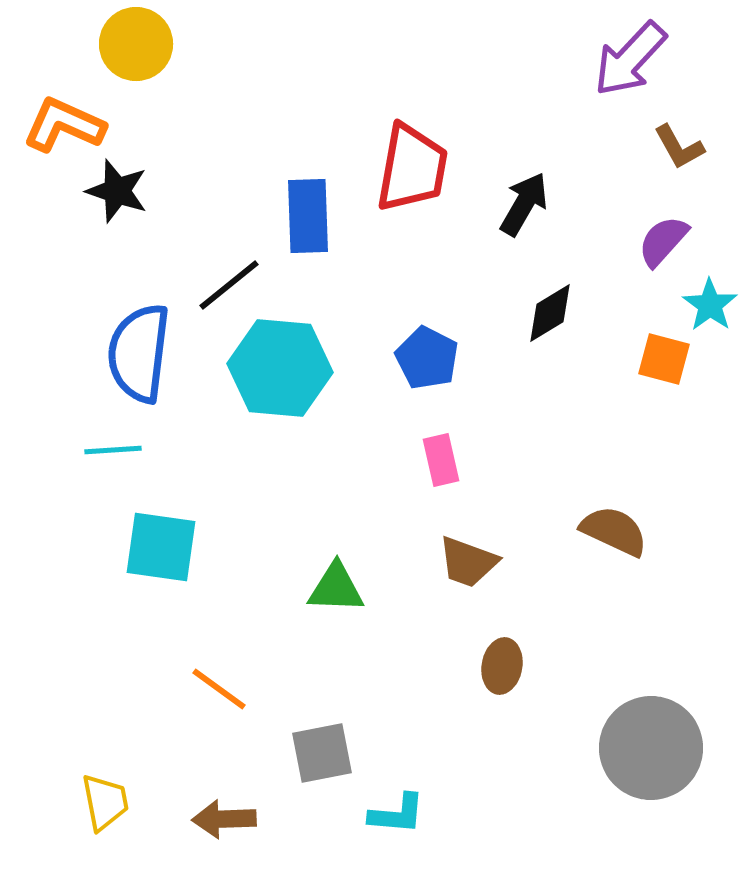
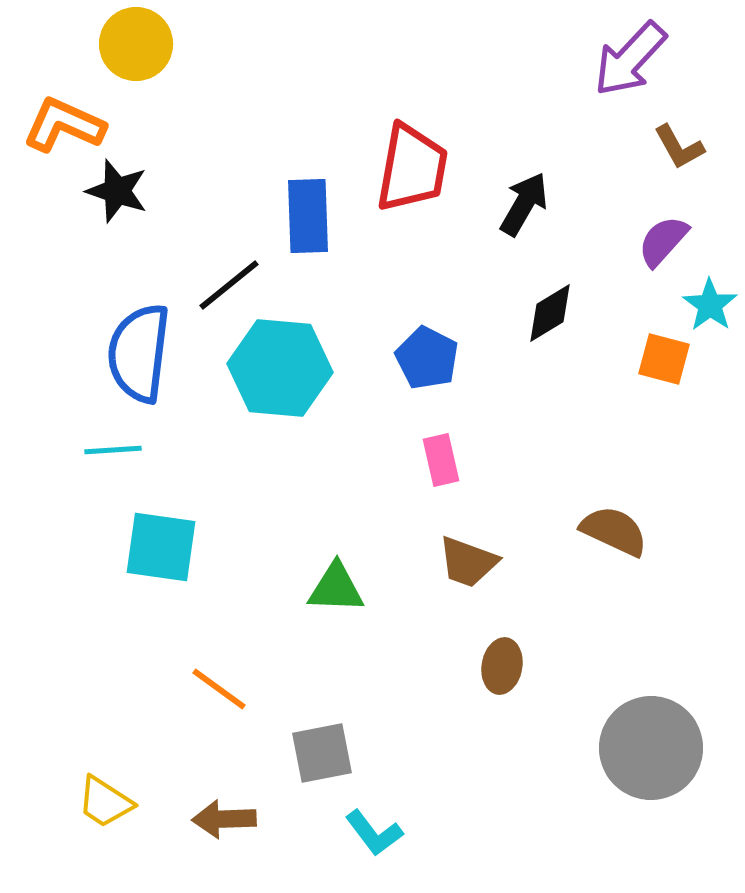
yellow trapezoid: rotated 134 degrees clockwise
cyan L-shape: moved 23 px left, 19 px down; rotated 48 degrees clockwise
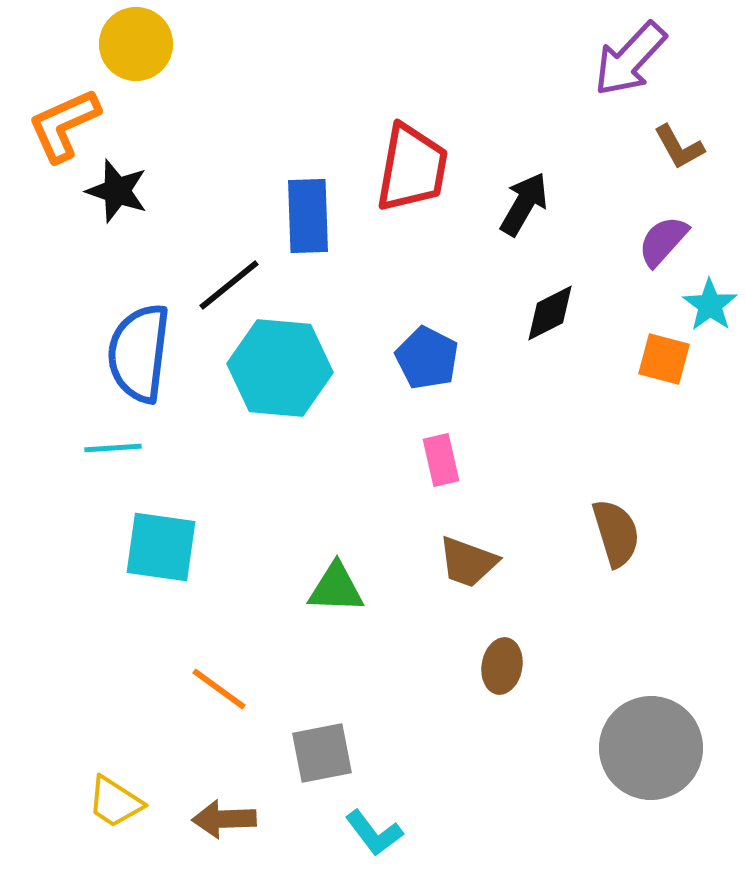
orange L-shape: rotated 48 degrees counterclockwise
black diamond: rotated 4 degrees clockwise
cyan line: moved 2 px up
brown semicircle: moved 2 px right, 2 px down; rotated 48 degrees clockwise
yellow trapezoid: moved 10 px right
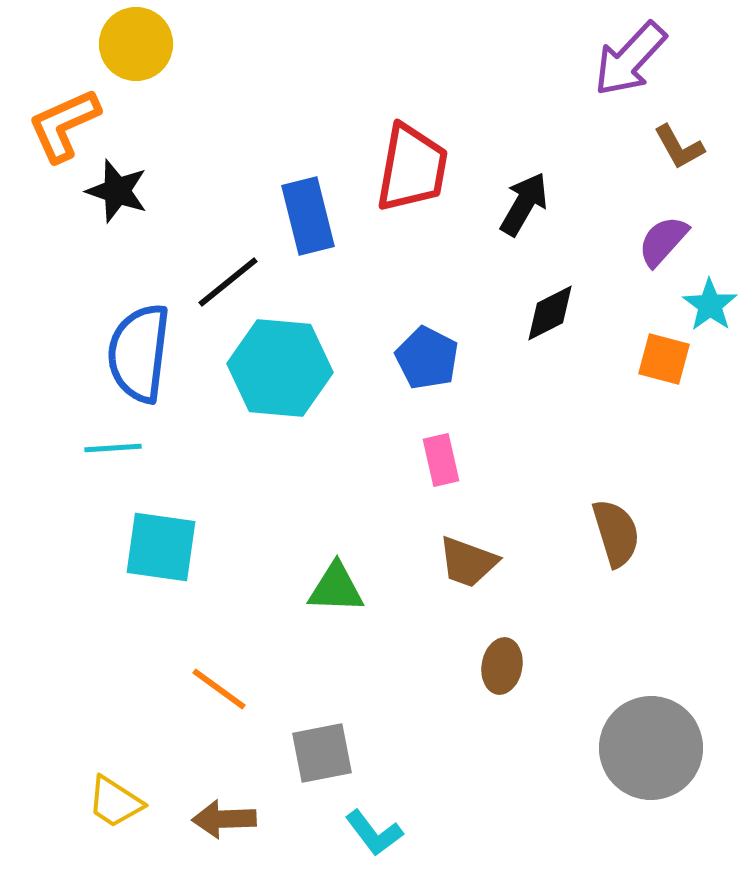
blue rectangle: rotated 12 degrees counterclockwise
black line: moved 1 px left, 3 px up
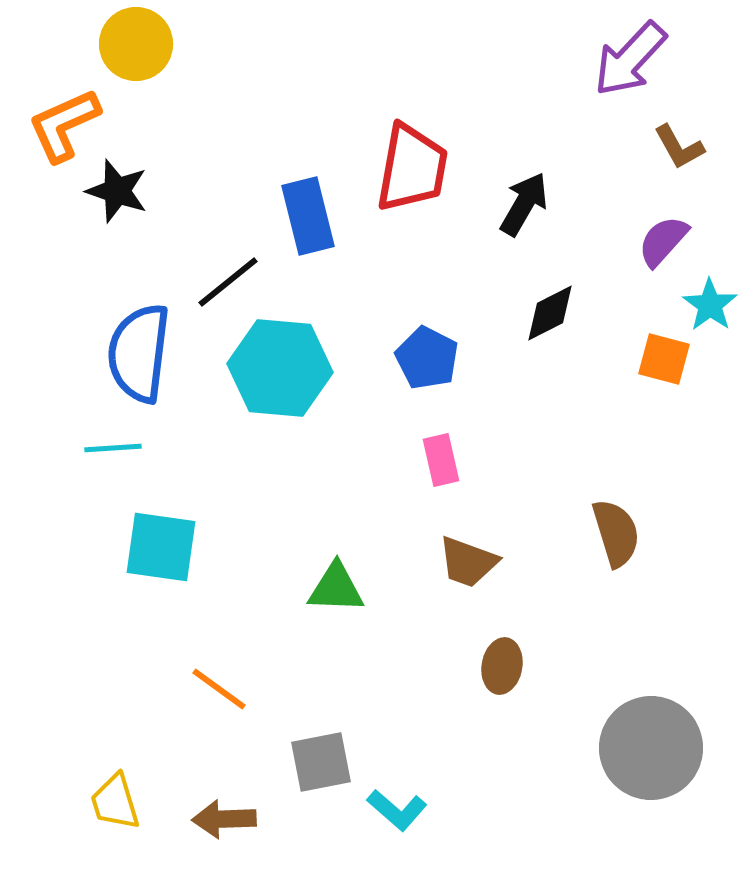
gray square: moved 1 px left, 9 px down
yellow trapezoid: rotated 40 degrees clockwise
cyan L-shape: moved 23 px right, 23 px up; rotated 12 degrees counterclockwise
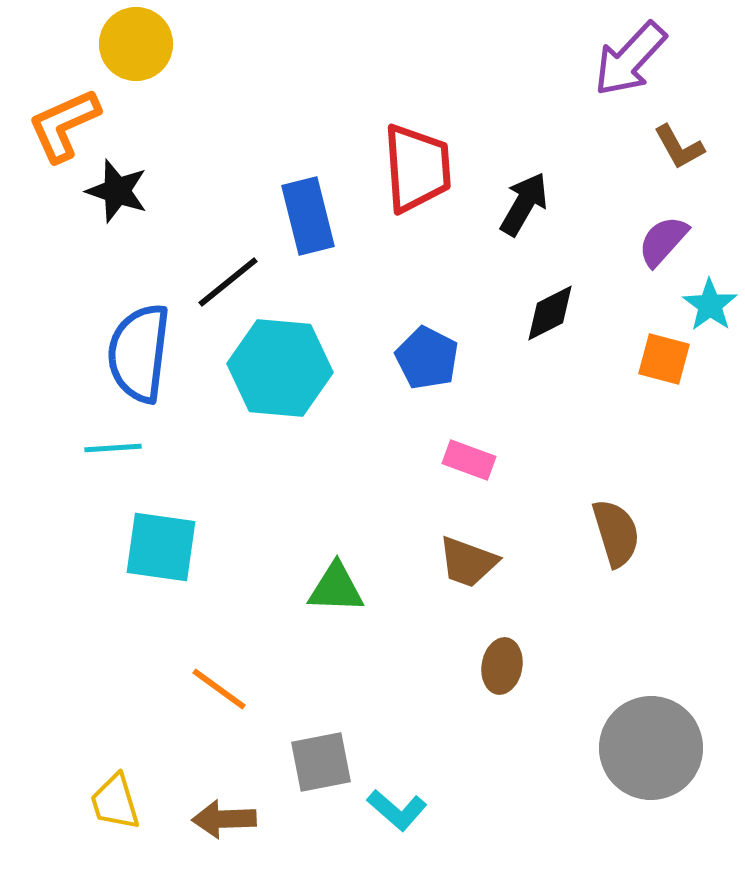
red trapezoid: moved 5 px right; rotated 14 degrees counterclockwise
pink rectangle: moved 28 px right; rotated 57 degrees counterclockwise
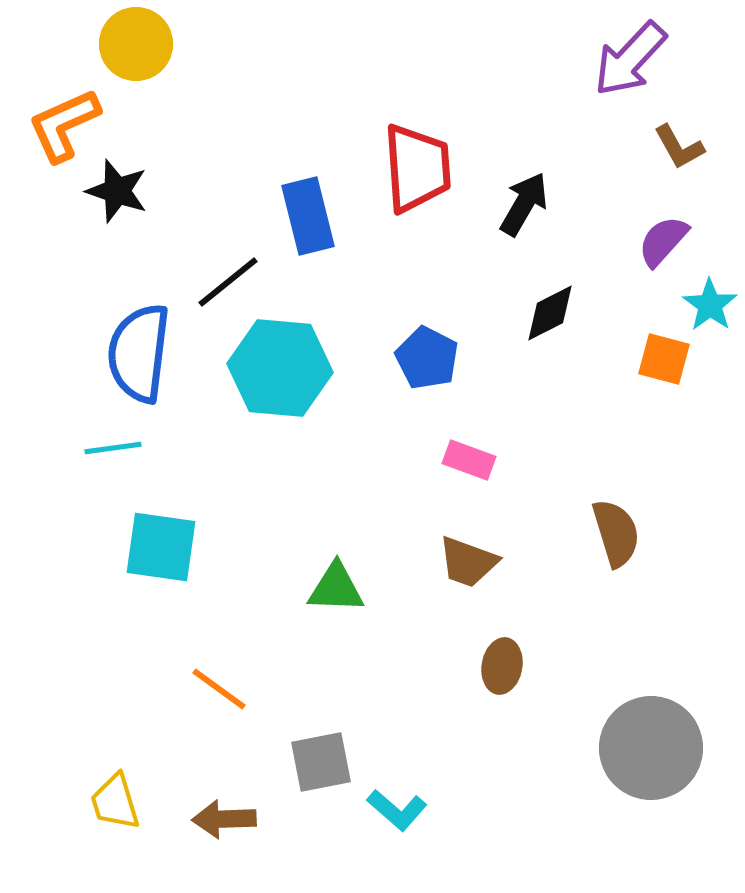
cyan line: rotated 4 degrees counterclockwise
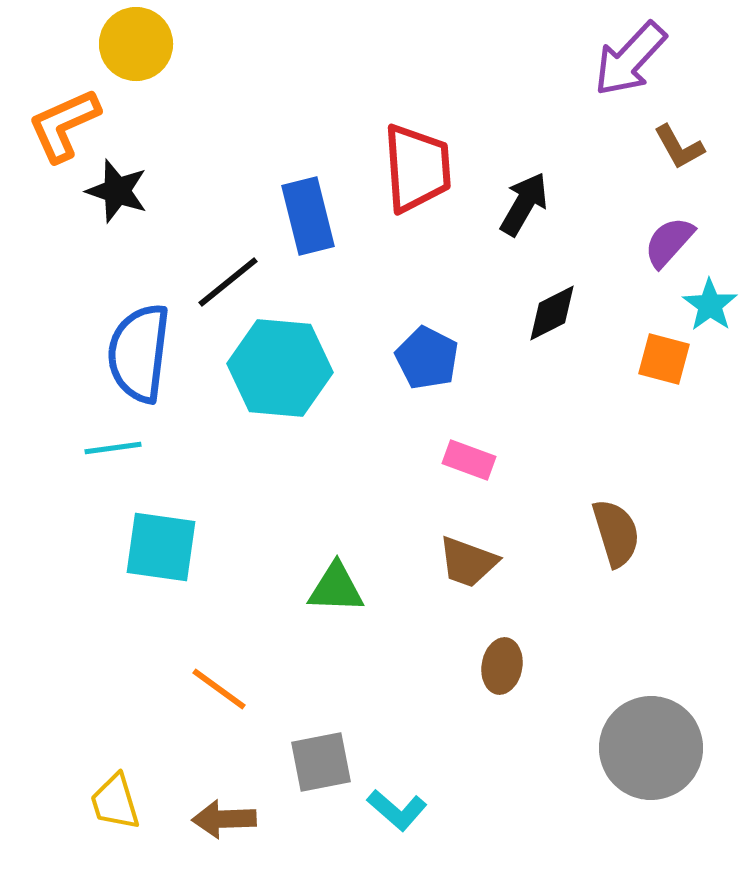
purple semicircle: moved 6 px right, 1 px down
black diamond: moved 2 px right
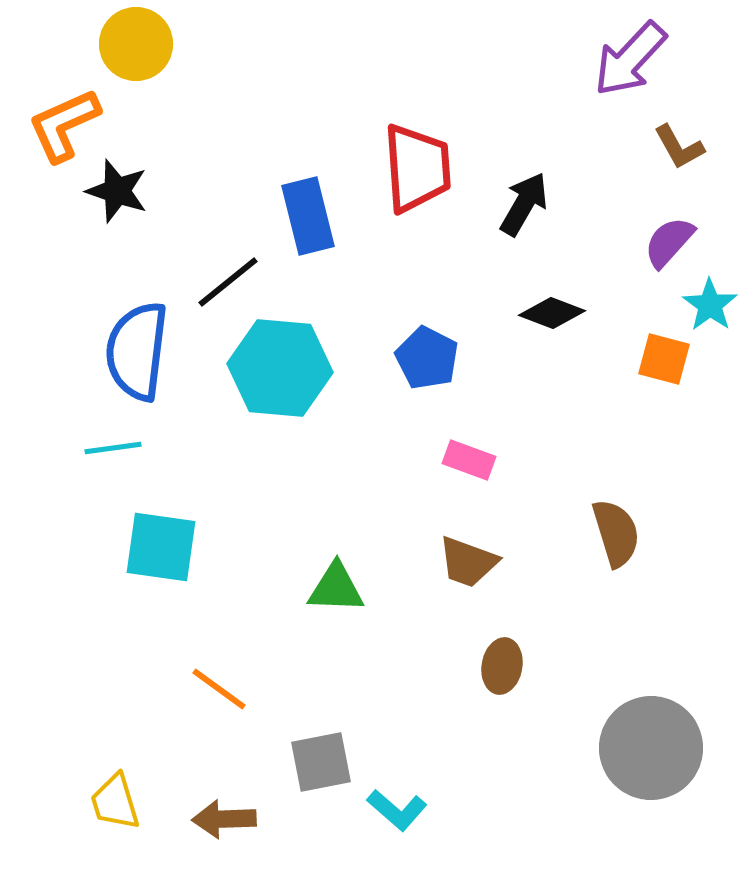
black diamond: rotated 48 degrees clockwise
blue semicircle: moved 2 px left, 2 px up
